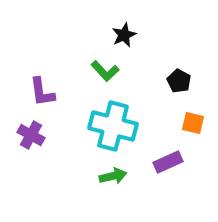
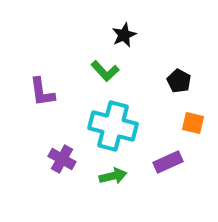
purple cross: moved 31 px right, 24 px down
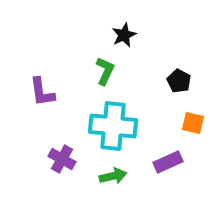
green L-shape: rotated 112 degrees counterclockwise
cyan cross: rotated 9 degrees counterclockwise
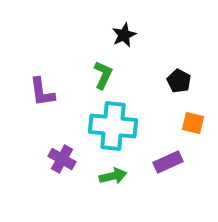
green L-shape: moved 2 px left, 4 px down
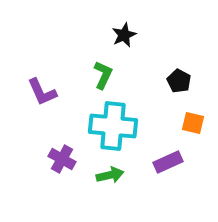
purple L-shape: rotated 16 degrees counterclockwise
green arrow: moved 3 px left, 1 px up
